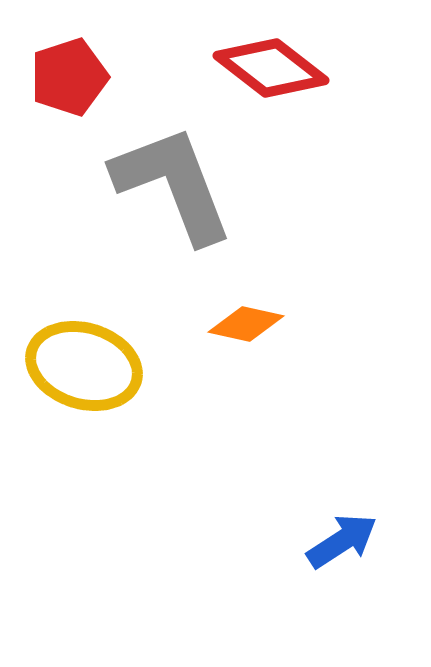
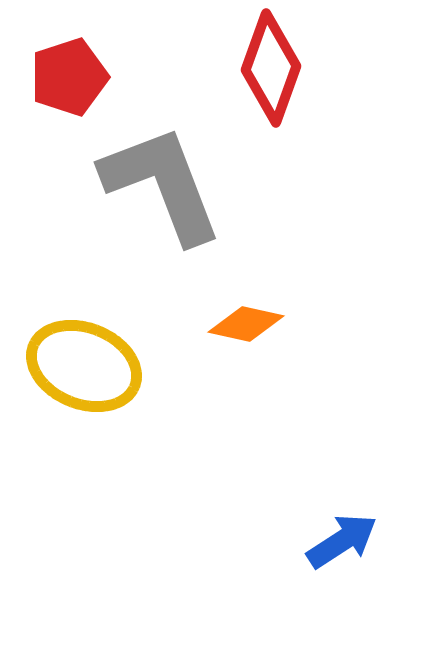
red diamond: rotated 72 degrees clockwise
gray L-shape: moved 11 px left
yellow ellipse: rotated 5 degrees clockwise
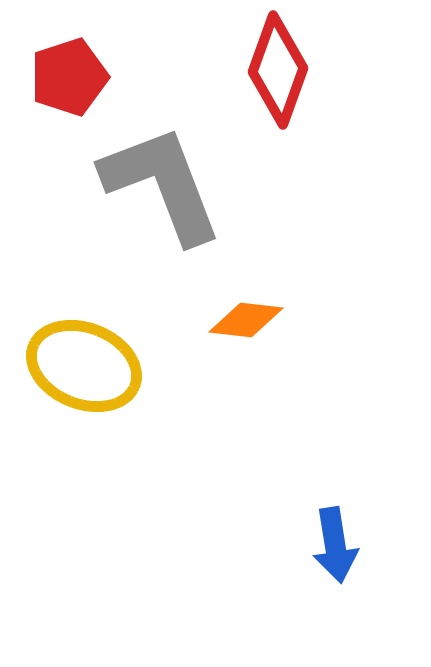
red diamond: moved 7 px right, 2 px down
orange diamond: moved 4 px up; rotated 6 degrees counterclockwise
blue arrow: moved 7 px left, 4 px down; rotated 114 degrees clockwise
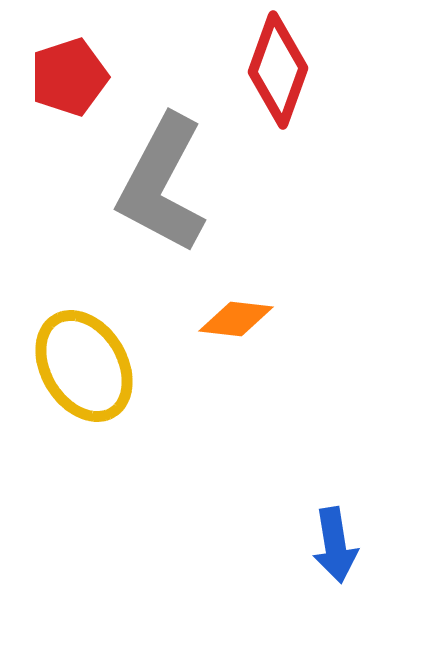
gray L-shape: rotated 131 degrees counterclockwise
orange diamond: moved 10 px left, 1 px up
yellow ellipse: rotated 37 degrees clockwise
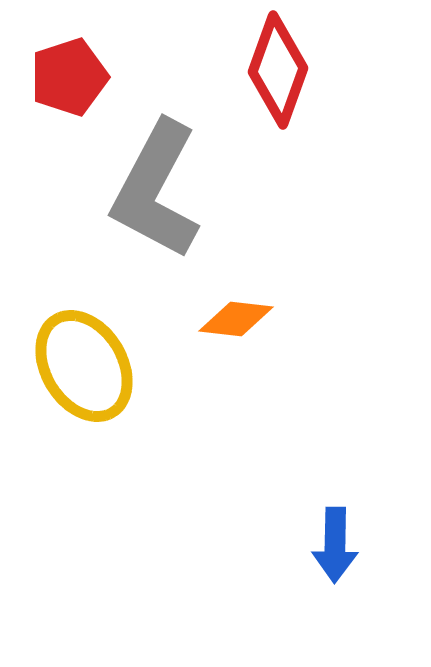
gray L-shape: moved 6 px left, 6 px down
blue arrow: rotated 10 degrees clockwise
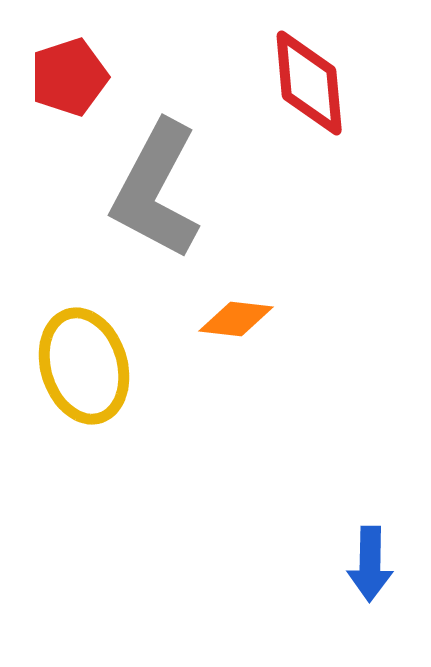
red diamond: moved 31 px right, 13 px down; rotated 25 degrees counterclockwise
yellow ellipse: rotated 14 degrees clockwise
blue arrow: moved 35 px right, 19 px down
